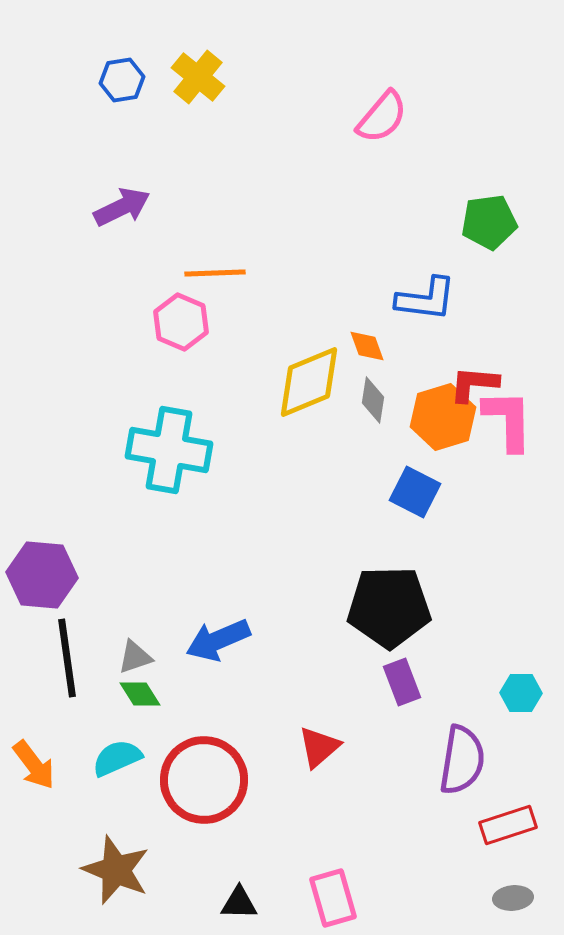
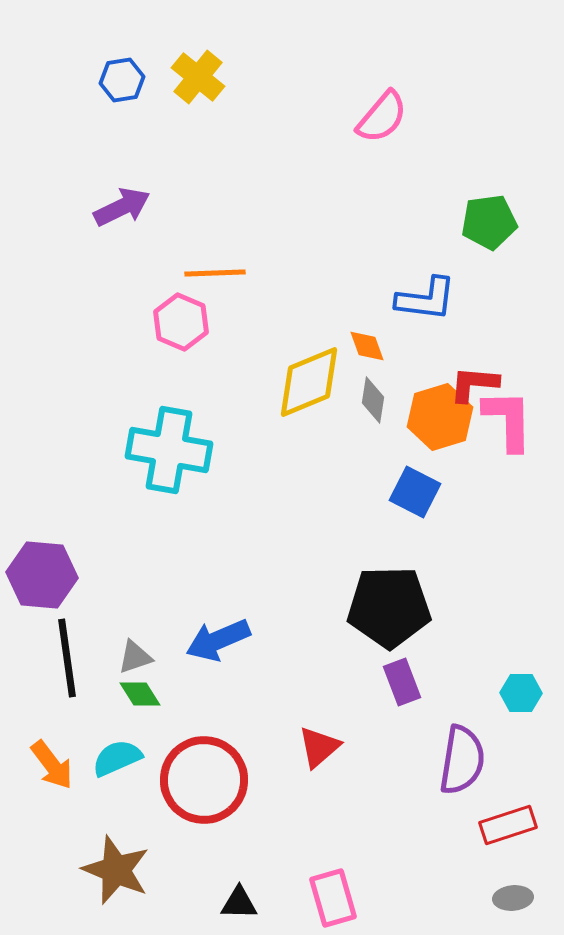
orange hexagon: moved 3 px left
orange arrow: moved 18 px right
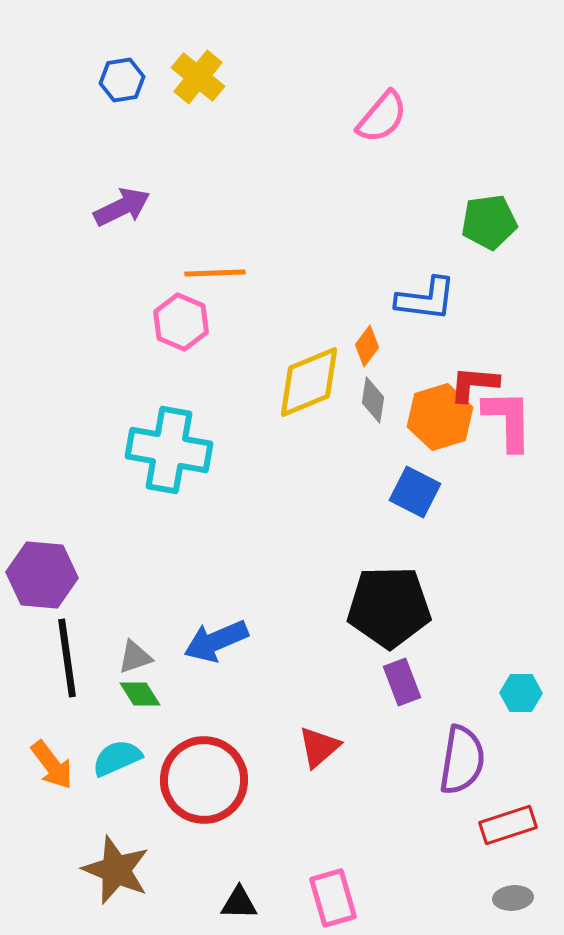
orange diamond: rotated 57 degrees clockwise
blue arrow: moved 2 px left, 1 px down
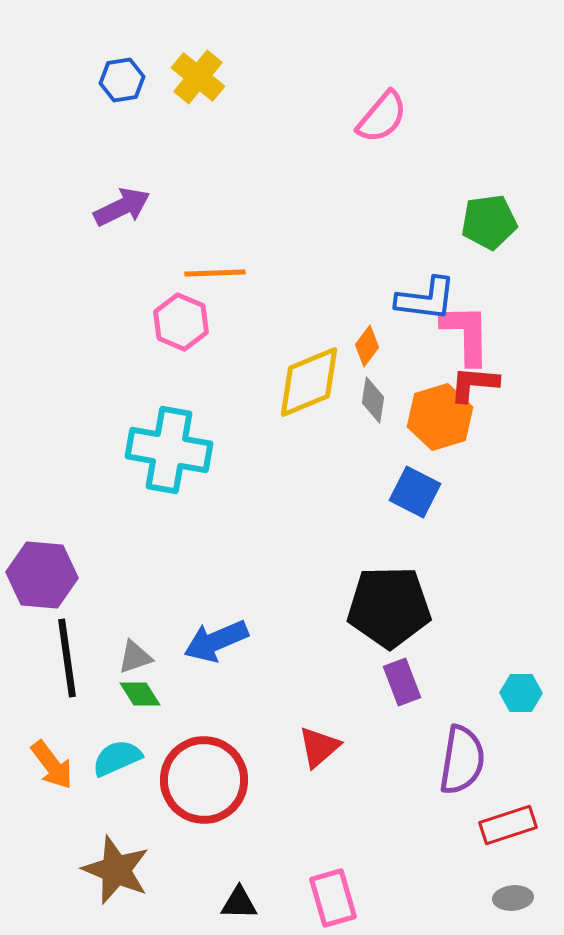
pink L-shape: moved 42 px left, 86 px up
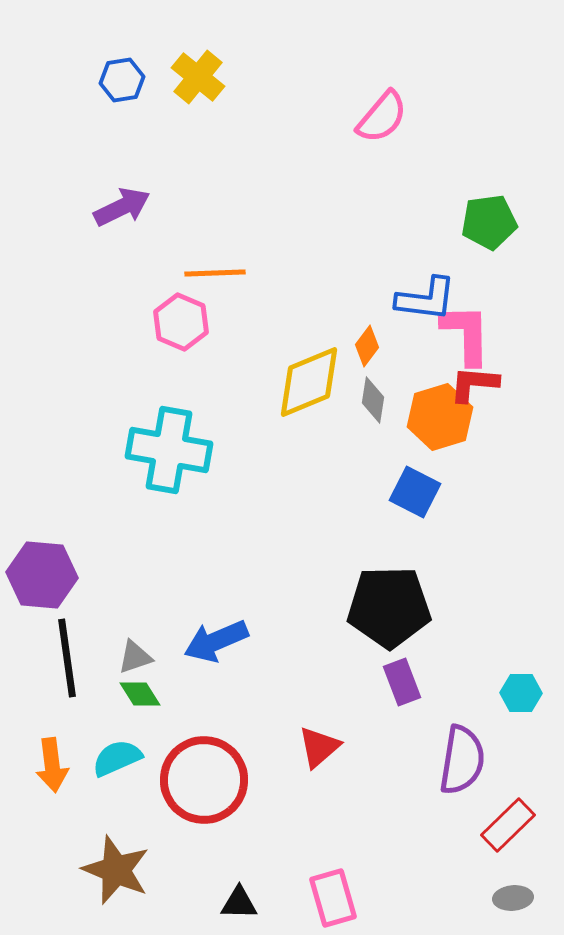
orange arrow: rotated 30 degrees clockwise
red rectangle: rotated 26 degrees counterclockwise
